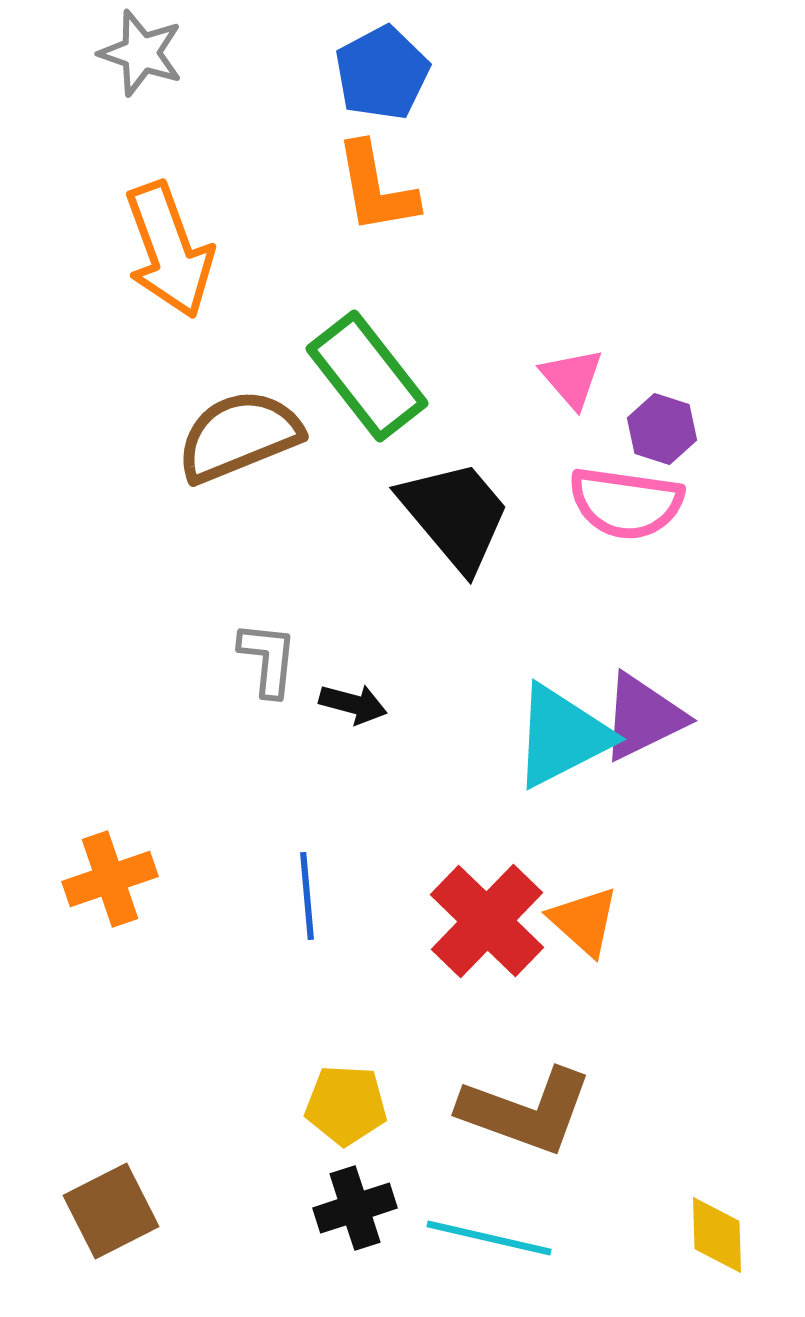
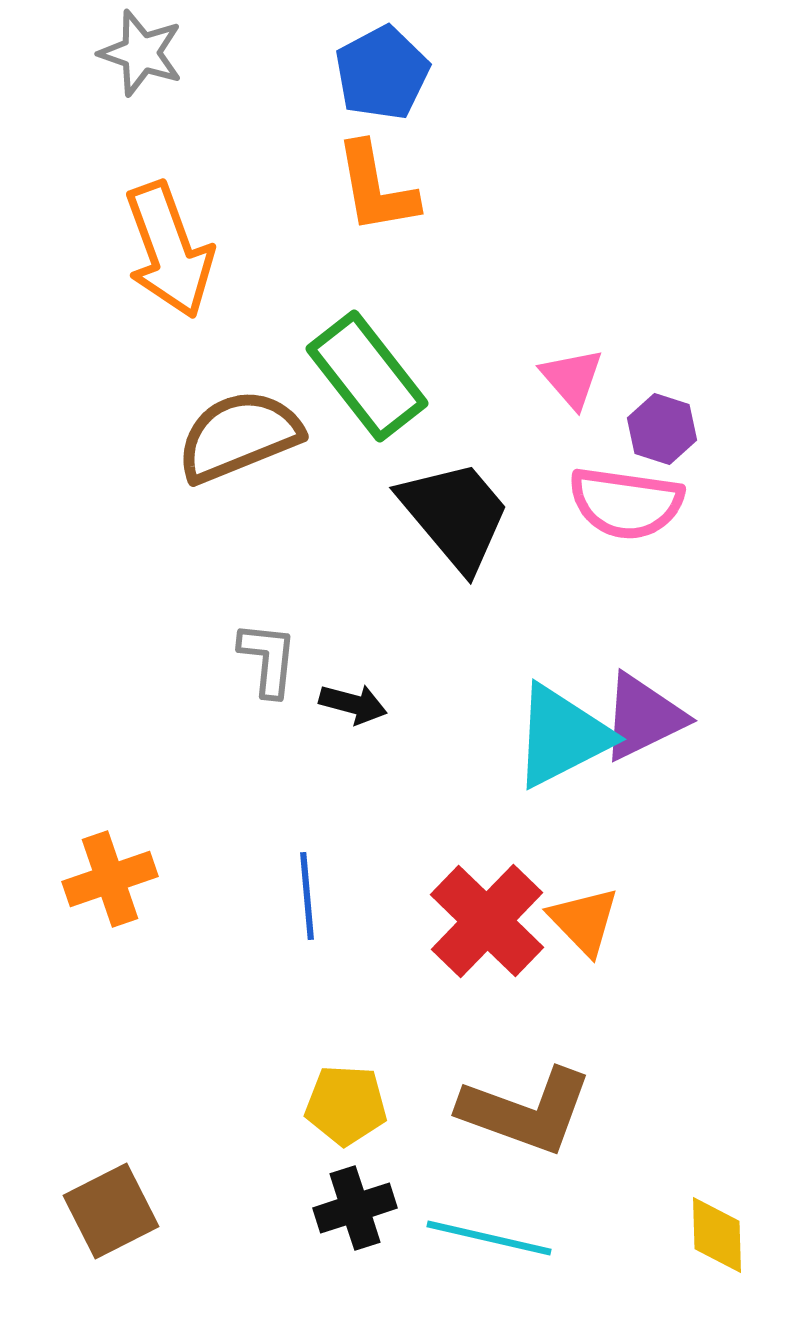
orange triangle: rotated 4 degrees clockwise
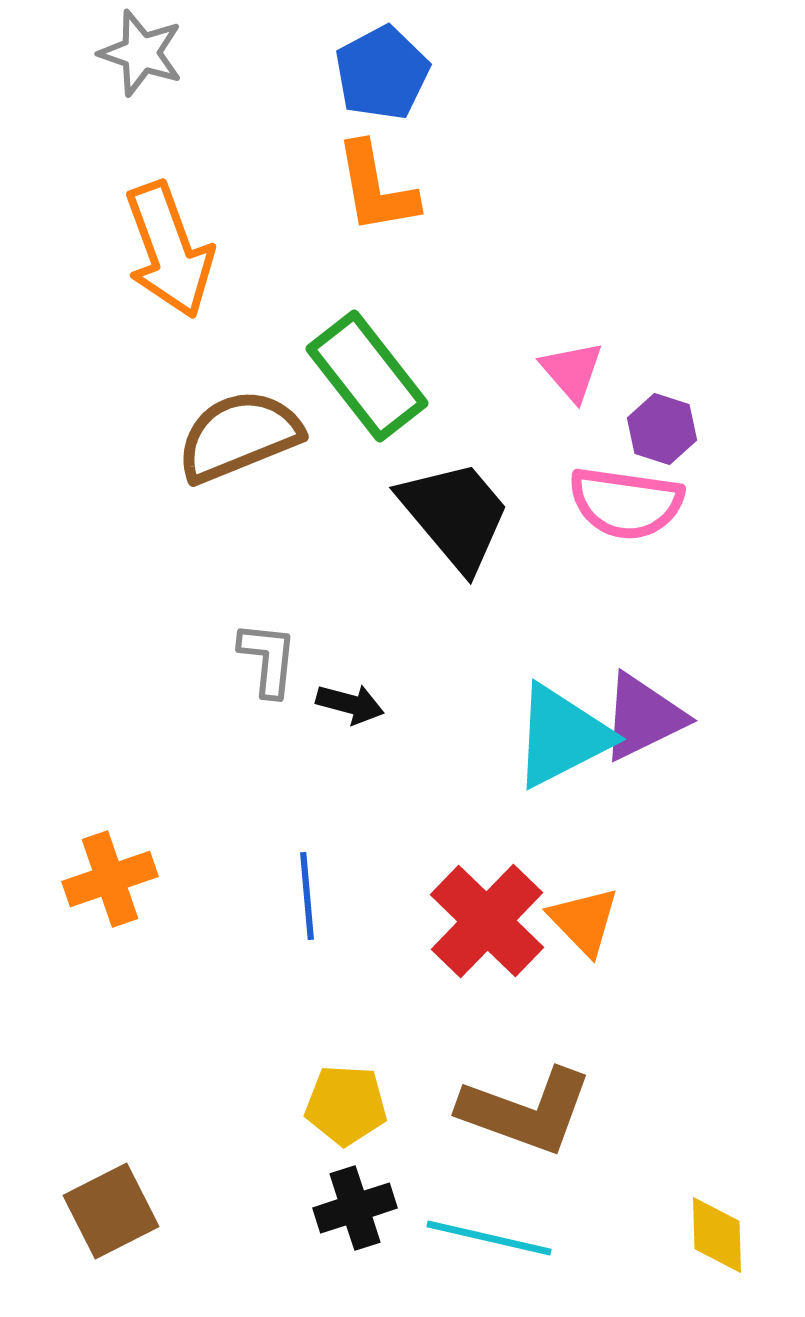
pink triangle: moved 7 px up
black arrow: moved 3 px left
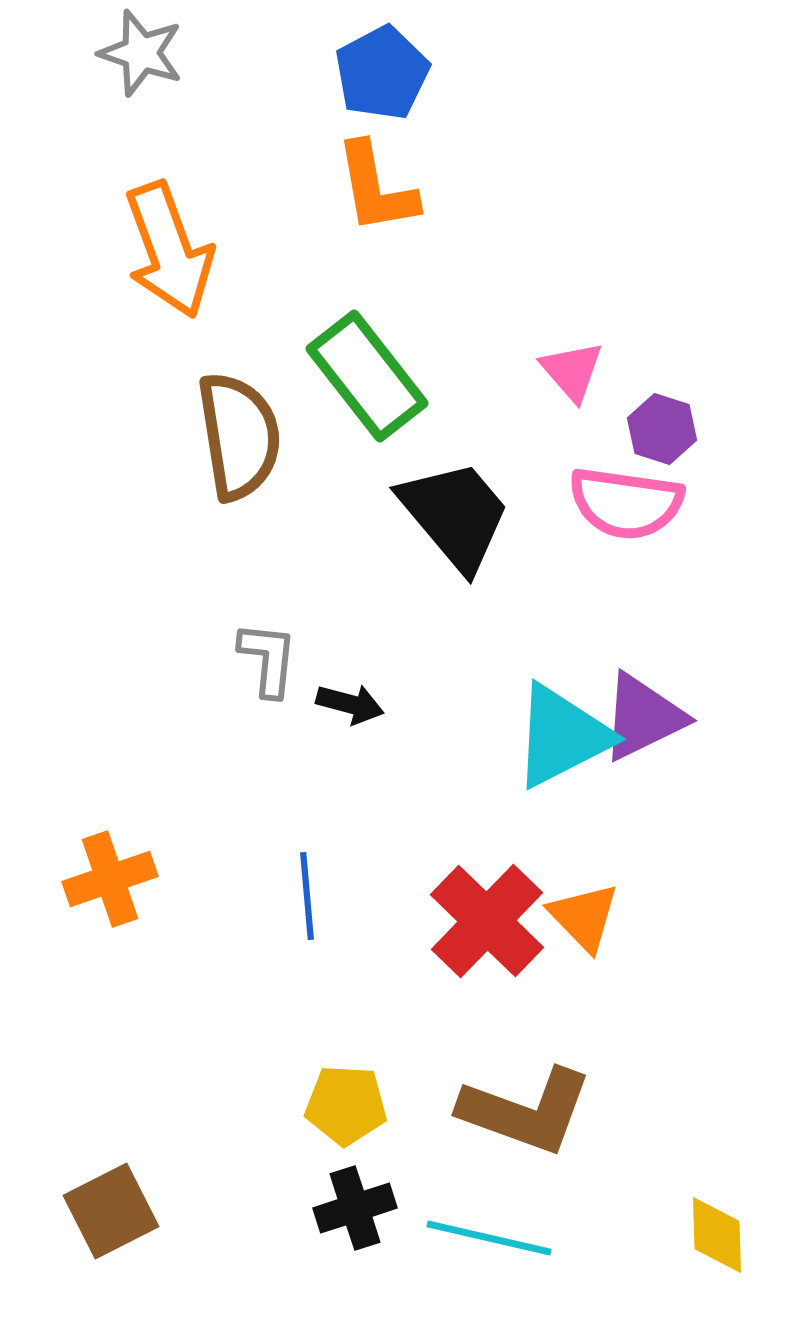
brown semicircle: rotated 103 degrees clockwise
orange triangle: moved 4 px up
